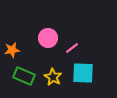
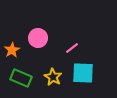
pink circle: moved 10 px left
orange star: rotated 21 degrees counterclockwise
green rectangle: moved 3 px left, 2 px down
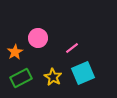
orange star: moved 3 px right, 2 px down
cyan square: rotated 25 degrees counterclockwise
green rectangle: rotated 50 degrees counterclockwise
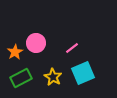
pink circle: moved 2 px left, 5 px down
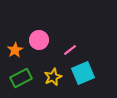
pink circle: moved 3 px right, 3 px up
pink line: moved 2 px left, 2 px down
orange star: moved 2 px up
yellow star: rotated 18 degrees clockwise
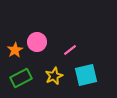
pink circle: moved 2 px left, 2 px down
cyan square: moved 3 px right, 2 px down; rotated 10 degrees clockwise
yellow star: moved 1 px right, 1 px up
